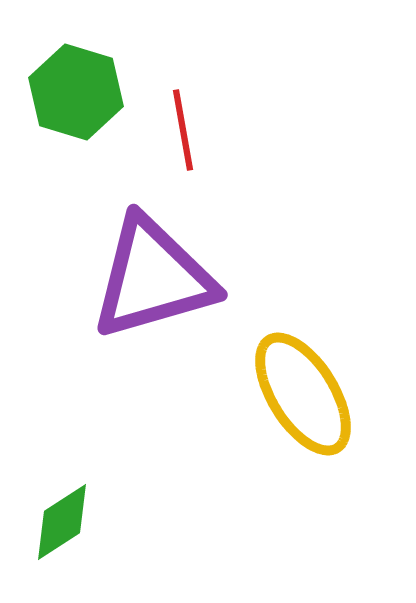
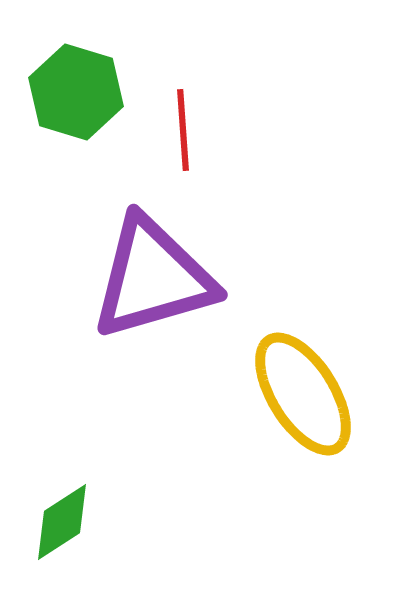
red line: rotated 6 degrees clockwise
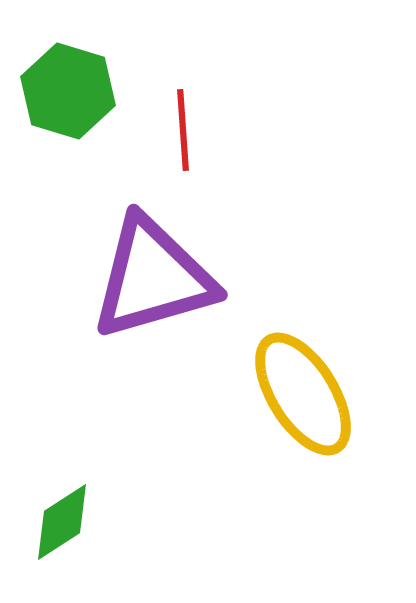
green hexagon: moved 8 px left, 1 px up
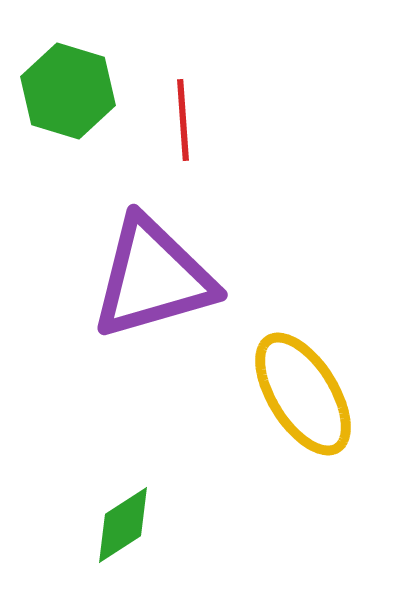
red line: moved 10 px up
green diamond: moved 61 px right, 3 px down
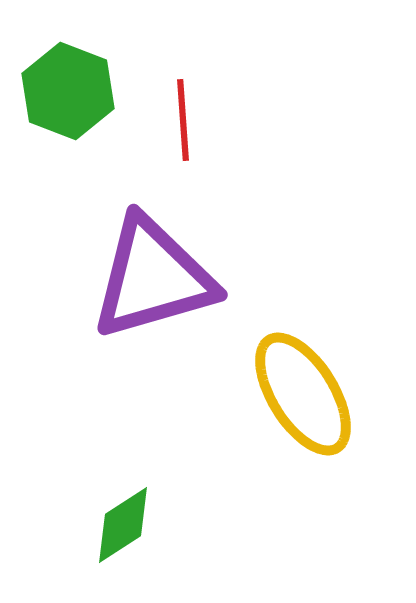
green hexagon: rotated 4 degrees clockwise
